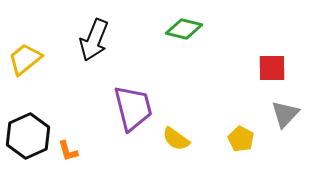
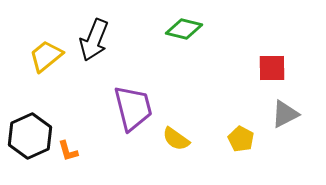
yellow trapezoid: moved 21 px right, 3 px up
gray triangle: rotated 20 degrees clockwise
black hexagon: moved 2 px right
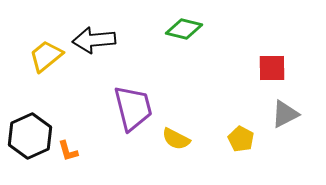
black arrow: rotated 63 degrees clockwise
yellow semicircle: rotated 8 degrees counterclockwise
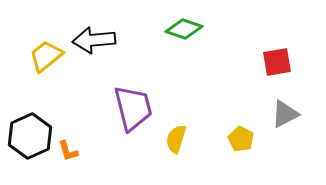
green diamond: rotated 6 degrees clockwise
red square: moved 5 px right, 6 px up; rotated 8 degrees counterclockwise
yellow semicircle: rotated 80 degrees clockwise
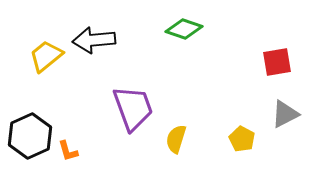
purple trapezoid: rotated 6 degrees counterclockwise
yellow pentagon: moved 1 px right
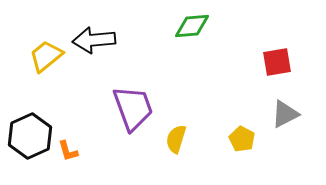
green diamond: moved 8 px right, 3 px up; rotated 24 degrees counterclockwise
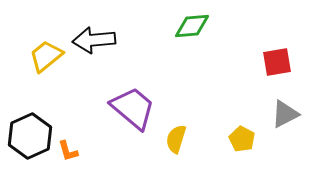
purple trapezoid: rotated 30 degrees counterclockwise
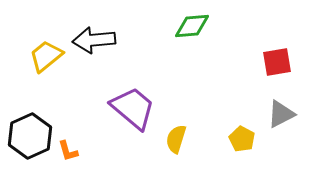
gray triangle: moved 4 px left
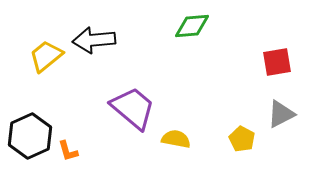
yellow semicircle: rotated 84 degrees clockwise
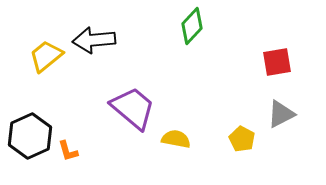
green diamond: rotated 42 degrees counterclockwise
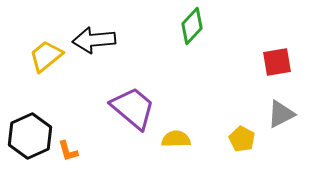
yellow semicircle: rotated 12 degrees counterclockwise
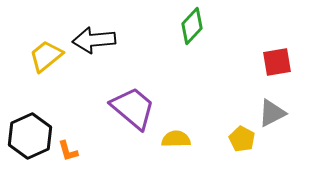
gray triangle: moved 9 px left, 1 px up
